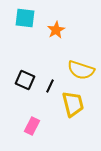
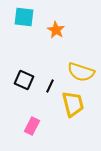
cyan square: moved 1 px left, 1 px up
orange star: rotated 12 degrees counterclockwise
yellow semicircle: moved 2 px down
black square: moved 1 px left
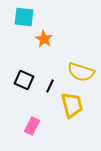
orange star: moved 12 px left, 9 px down
yellow trapezoid: moved 1 px left, 1 px down
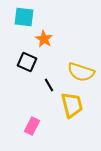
black square: moved 3 px right, 18 px up
black line: moved 1 px left, 1 px up; rotated 56 degrees counterclockwise
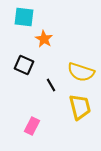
black square: moved 3 px left, 3 px down
black line: moved 2 px right
yellow trapezoid: moved 8 px right, 2 px down
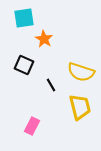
cyan square: moved 1 px down; rotated 15 degrees counterclockwise
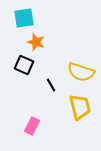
orange star: moved 8 px left, 3 px down; rotated 12 degrees counterclockwise
